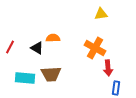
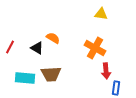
yellow triangle: rotated 16 degrees clockwise
orange semicircle: rotated 32 degrees clockwise
red arrow: moved 2 px left, 3 px down
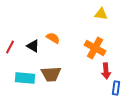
black triangle: moved 4 px left, 2 px up
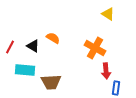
yellow triangle: moved 7 px right; rotated 24 degrees clockwise
brown trapezoid: moved 8 px down
cyan rectangle: moved 8 px up
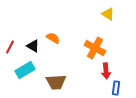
cyan rectangle: rotated 36 degrees counterclockwise
brown trapezoid: moved 5 px right
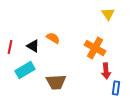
yellow triangle: rotated 24 degrees clockwise
red line: rotated 16 degrees counterclockwise
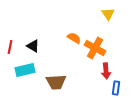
orange semicircle: moved 21 px right
cyan rectangle: rotated 18 degrees clockwise
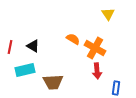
orange semicircle: moved 1 px left, 1 px down
red arrow: moved 9 px left
brown trapezoid: moved 3 px left
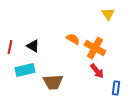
red arrow: rotated 35 degrees counterclockwise
